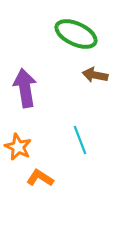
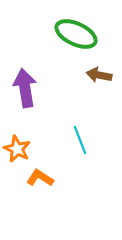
brown arrow: moved 4 px right
orange star: moved 1 px left, 2 px down
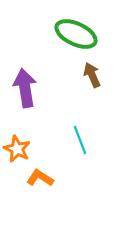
brown arrow: moved 7 px left; rotated 55 degrees clockwise
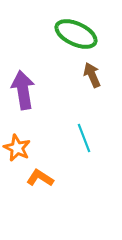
purple arrow: moved 2 px left, 2 px down
cyan line: moved 4 px right, 2 px up
orange star: moved 1 px up
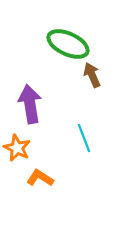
green ellipse: moved 8 px left, 10 px down
purple arrow: moved 7 px right, 14 px down
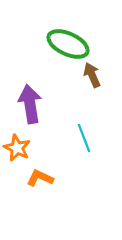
orange L-shape: rotated 8 degrees counterclockwise
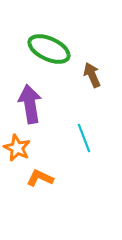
green ellipse: moved 19 px left, 5 px down
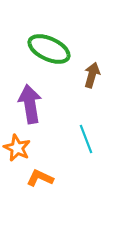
brown arrow: rotated 40 degrees clockwise
cyan line: moved 2 px right, 1 px down
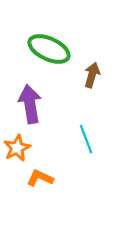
orange star: rotated 20 degrees clockwise
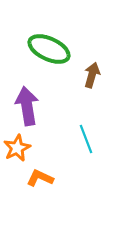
purple arrow: moved 3 px left, 2 px down
